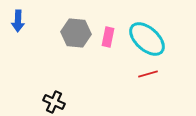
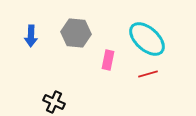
blue arrow: moved 13 px right, 15 px down
pink rectangle: moved 23 px down
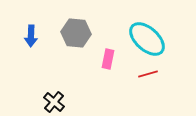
pink rectangle: moved 1 px up
black cross: rotated 15 degrees clockwise
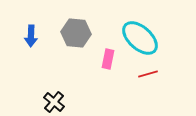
cyan ellipse: moved 7 px left, 1 px up
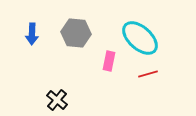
blue arrow: moved 1 px right, 2 px up
pink rectangle: moved 1 px right, 2 px down
black cross: moved 3 px right, 2 px up
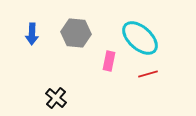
black cross: moved 1 px left, 2 px up
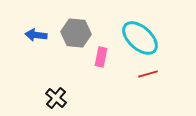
blue arrow: moved 4 px right, 1 px down; rotated 95 degrees clockwise
pink rectangle: moved 8 px left, 4 px up
